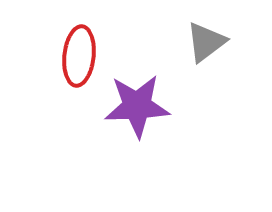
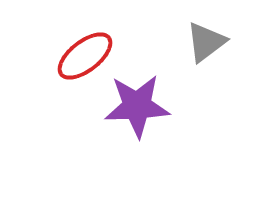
red ellipse: moved 6 px right; rotated 46 degrees clockwise
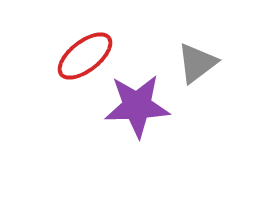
gray triangle: moved 9 px left, 21 px down
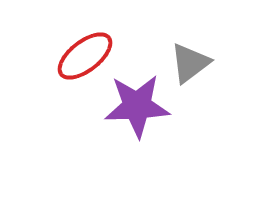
gray triangle: moved 7 px left
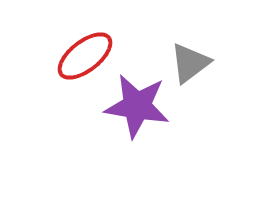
purple star: rotated 12 degrees clockwise
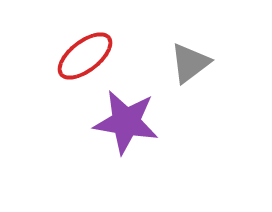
purple star: moved 11 px left, 16 px down
